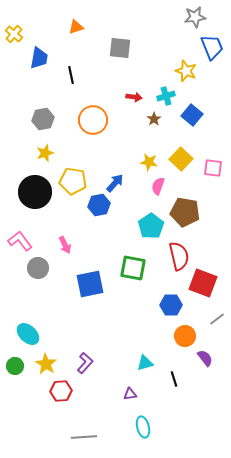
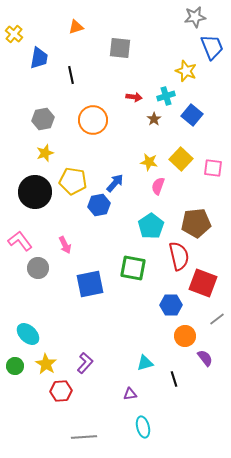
brown pentagon at (185, 212): moved 11 px right, 11 px down; rotated 16 degrees counterclockwise
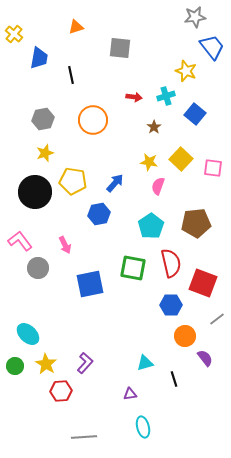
blue trapezoid at (212, 47): rotated 16 degrees counterclockwise
blue square at (192, 115): moved 3 px right, 1 px up
brown star at (154, 119): moved 8 px down
blue hexagon at (99, 205): moved 9 px down
red semicircle at (179, 256): moved 8 px left, 7 px down
